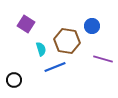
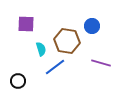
purple square: rotated 30 degrees counterclockwise
purple line: moved 2 px left, 4 px down
blue line: rotated 15 degrees counterclockwise
black circle: moved 4 px right, 1 px down
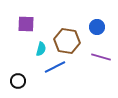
blue circle: moved 5 px right, 1 px down
cyan semicircle: rotated 32 degrees clockwise
purple line: moved 6 px up
blue line: rotated 10 degrees clockwise
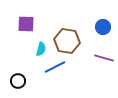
blue circle: moved 6 px right
purple line: moved 3 px right, 1 px down
